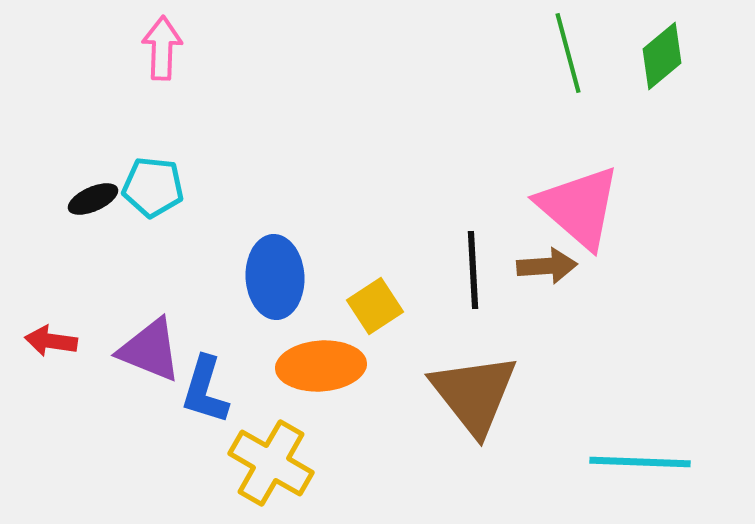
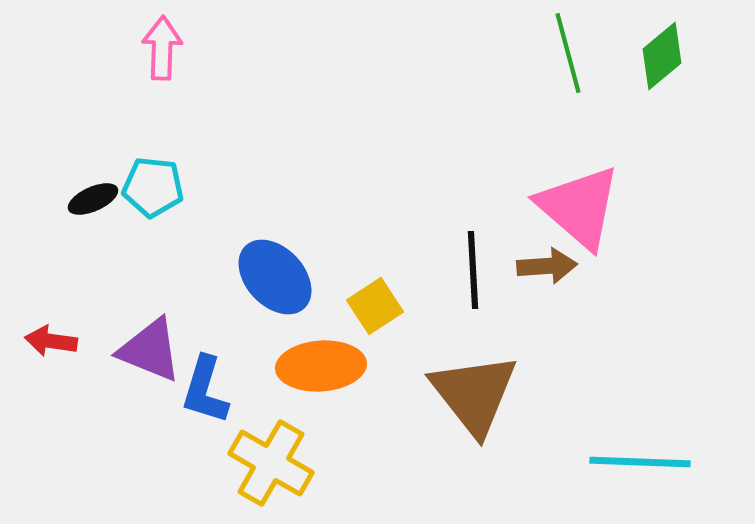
blue ellipse: rotated 40 degrees counterclockwise
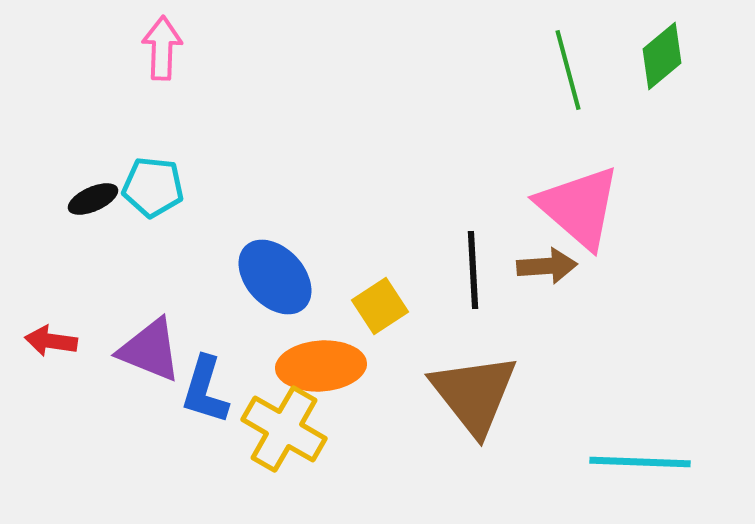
green line: moved 17 px down
yellow square: moved 5 px right
yellow cross: moved 13 px right, 34 px up
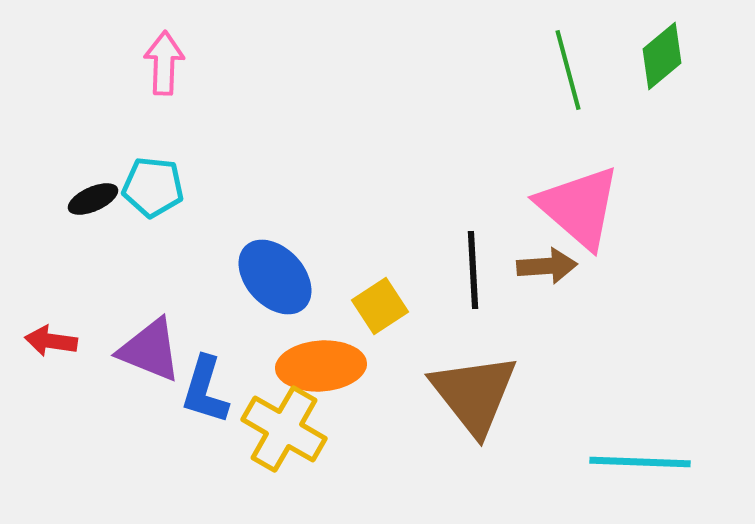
pink arrow: moved 2 px right, 15 px down
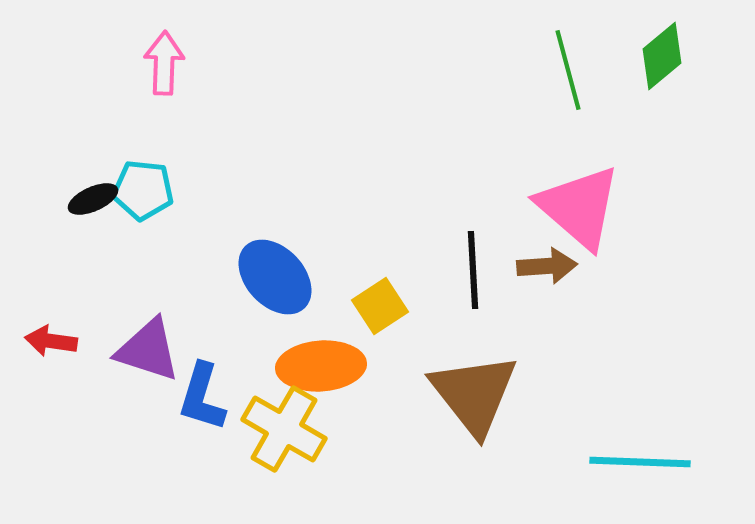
cyan pentagon: moved 10 px left, 3 px down
purple triangle: moved 2 px left; rotated 4 degrees counterclockwise
blue L-shape: moved 3 px left, 7 px down
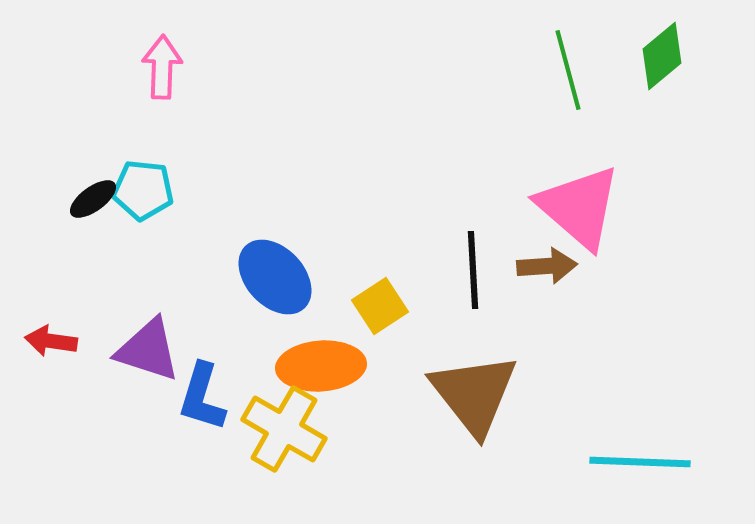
pink arrow: moved 2 px left, 4 px down
black ellipse: rotated 12 degrees counterclockwise
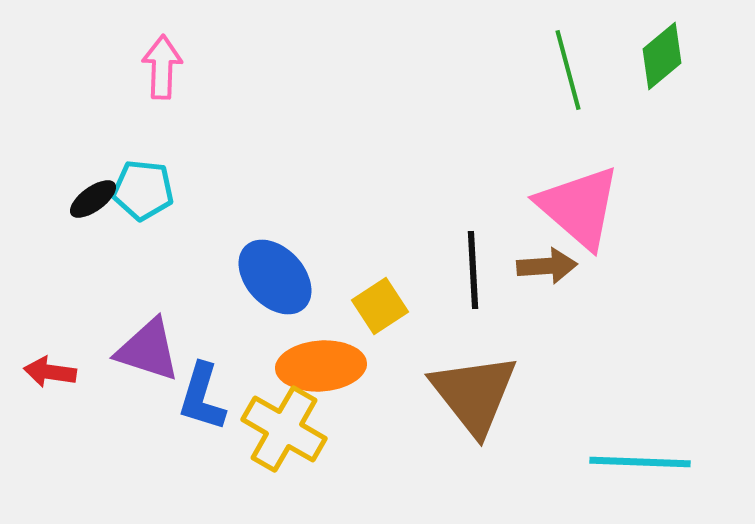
red arrow: moved 1 px left, 31 px down
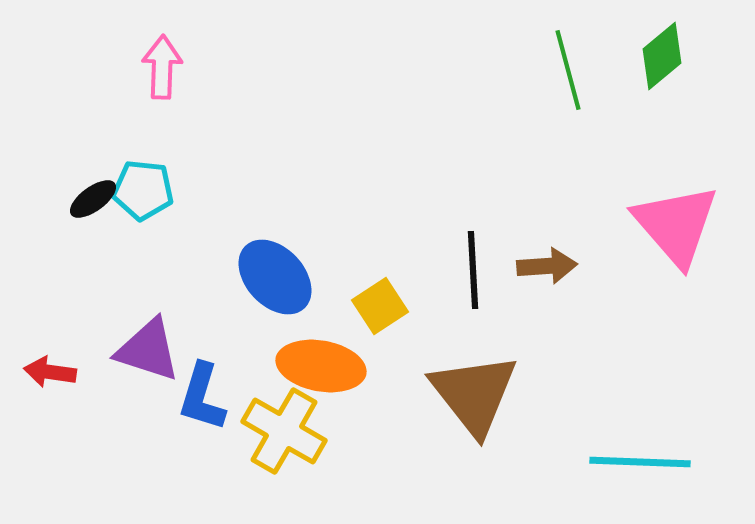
pink triangle: moved 97 px right, 18 px down; rotated 8 degrees clockwise
orange ellipse: rotated 14 degrees clockwise
yellow cross: moved 2 px down
